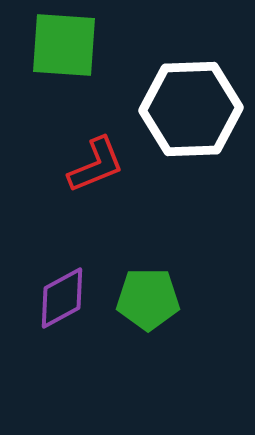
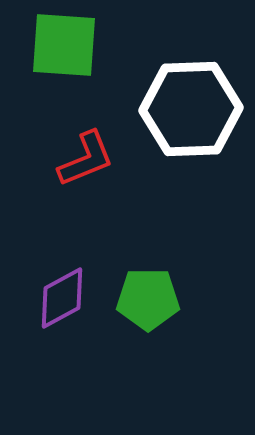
red L-shape: moved 10 px left, 6 px up
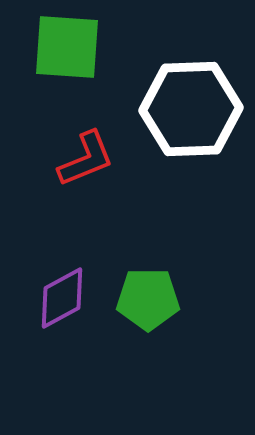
green square: moved 3 px right, 2 px down
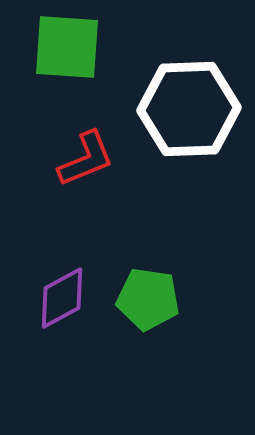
white hexagon: moved 2 px left
green pentagon: rotated 8 degrees clockwise
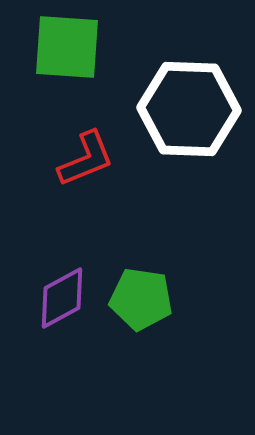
white hexagon: rotated 4 degrees clockwise
green pentagon: moved 7 px left
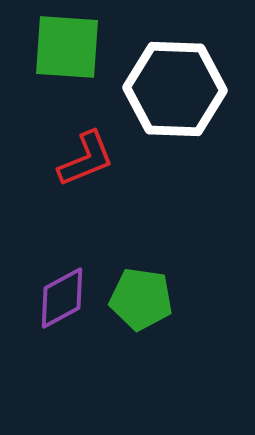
white hexagon: moved 14 px left, 20 px up
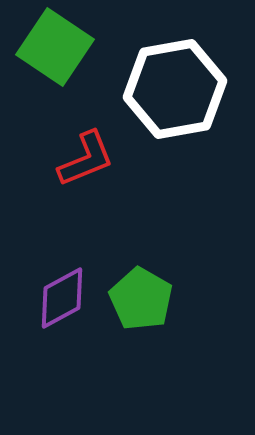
green square: moved 12 px left; rotated 30 degrees clockwise
white hexagon: rotated 12 degrees counterclockwise
green pentagon: rotated 22 degrees clockwise
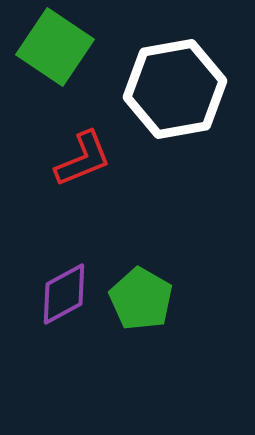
red L-shape: moved 3 px left
purple diamond: moved 2 px right, 4 px up
